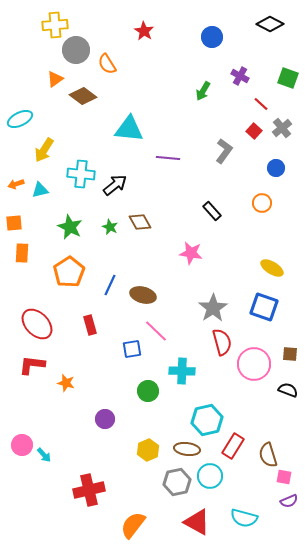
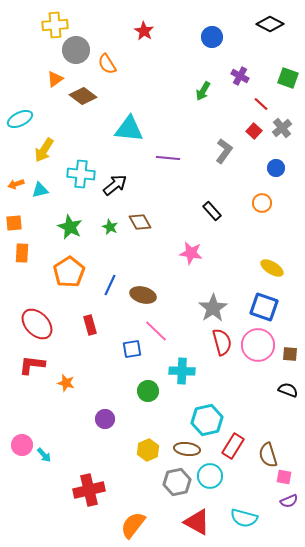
pink circle at (254, 364): moved 4 px right, 19 px up
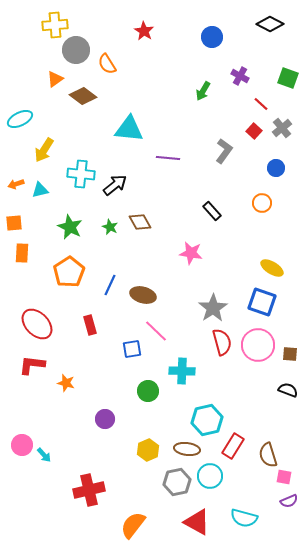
blue square at (264, 307): moved 2 px left, 5 px up
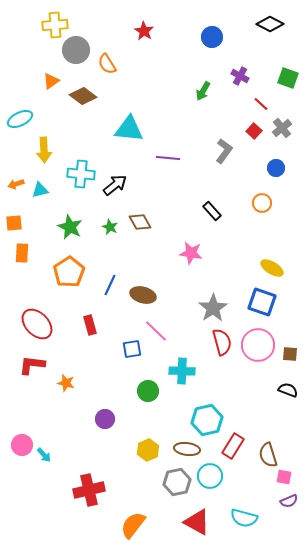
orange triangle at (55, 79): moved 4 px left, 2 px down
yellow arrow at (44, 150): rotated 35 degrees counterclockwise
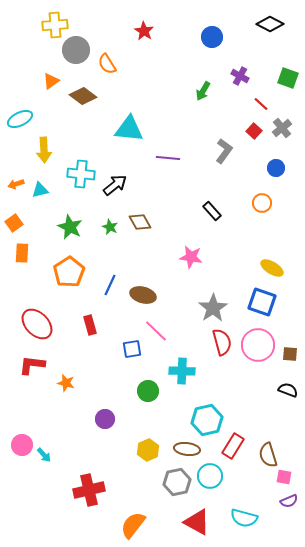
orange square at (14, 223): rotated 30 degrees counterclockwise
pink star at (191, 253): moved 4 px down
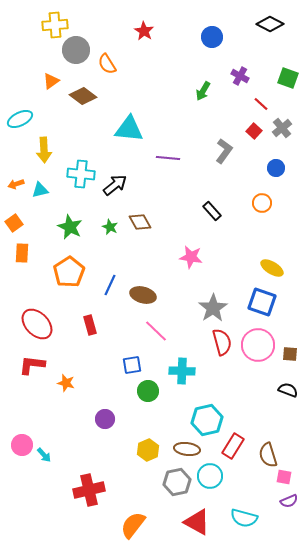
blue square at (132, 349): moved 16 px down
